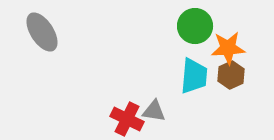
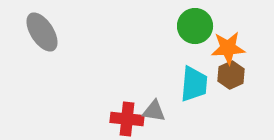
cyan trapezoid: moved 8 px down
red cross: rotated 20 degrees counterclockwise
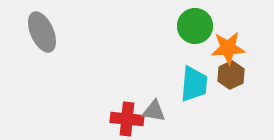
gray ellipse: rotated 9 degrees clockwise
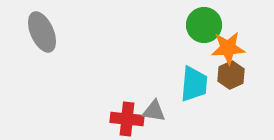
green circle: moved 9 px right, 1 px up
